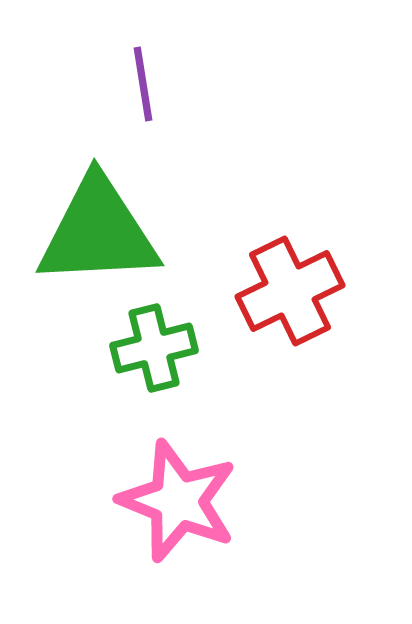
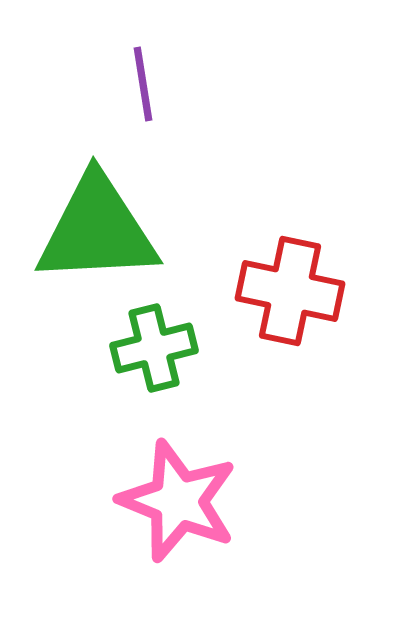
green triangle: moved 1 px left, 2 px up
red cross: rotated 38 degrees clockwise
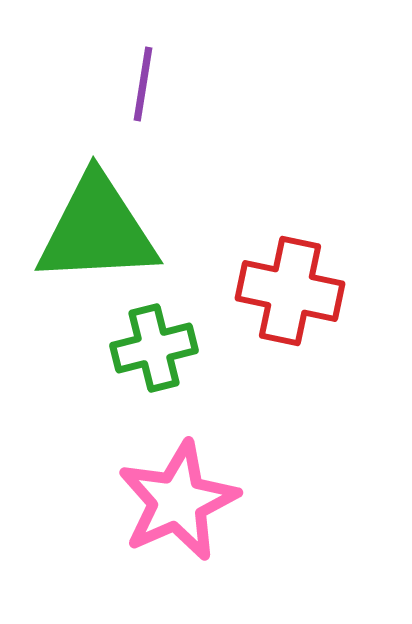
purple line: rotated 18 degrees clockwise
pink star: rotated 26 degrees clockwise
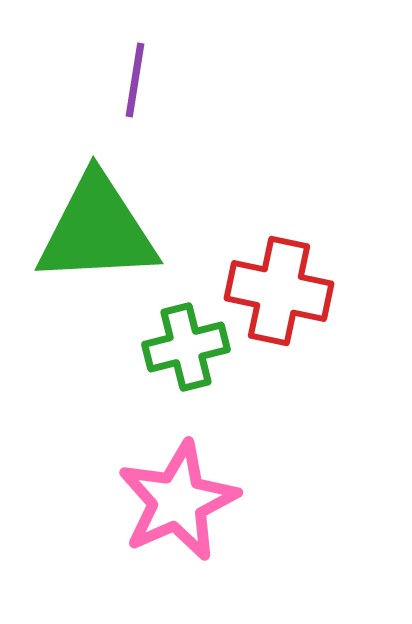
purple line: moved 8 px left, 4 px up
red cross: moved 11 px left
green cross: moved 32 px right, 1 px up
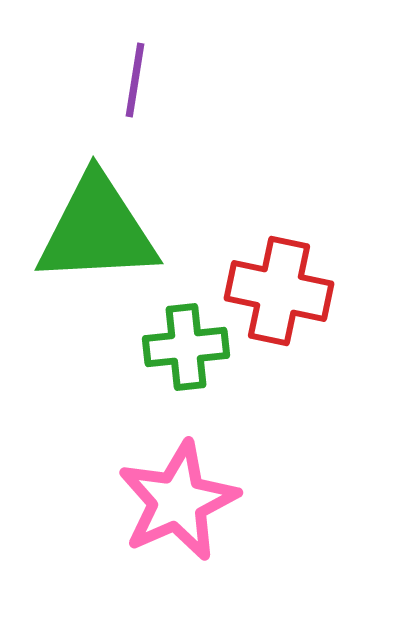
green cross: rotated 8 degrees clockwise
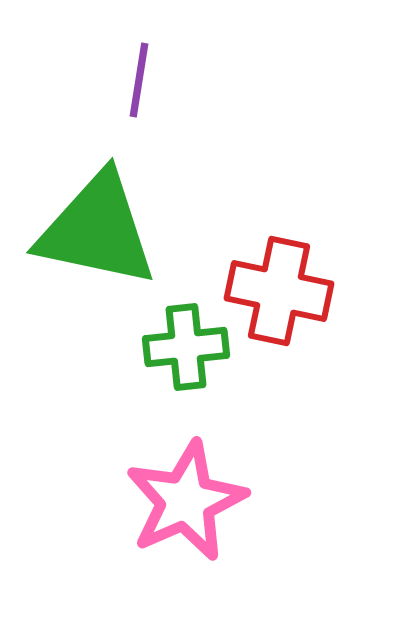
purple line: moved 4 px right
green triangle: rotated 15 degrees clockwise
pink star: moved 8 px right
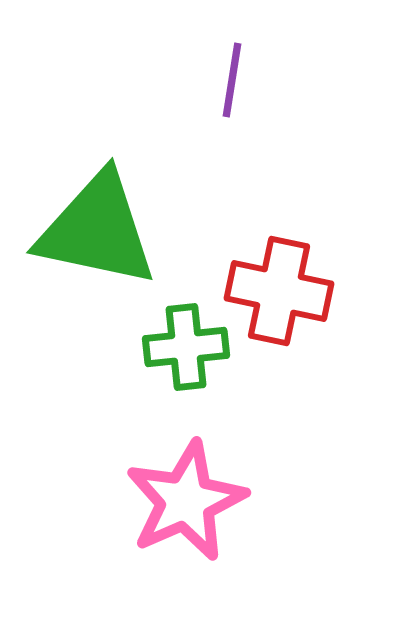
purple line: moved 93 px right
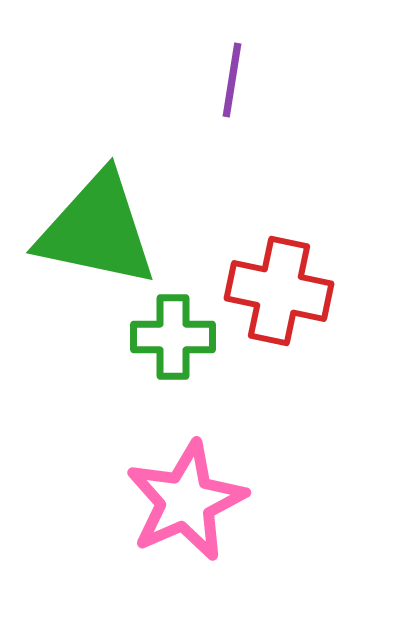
green cross: moved 13 px left, 10 px up; rotated 6 degrees clockwise
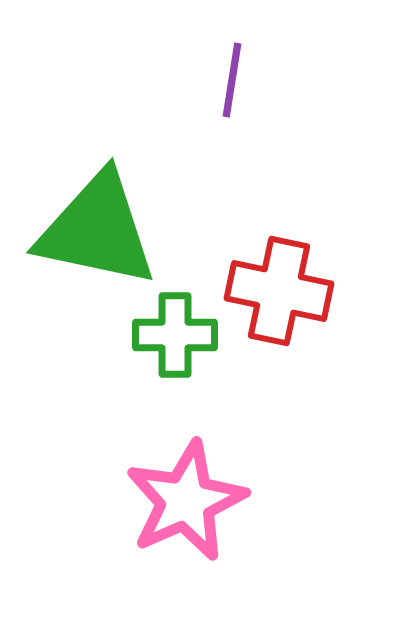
green cross: moved 2 px right, 2 px up
